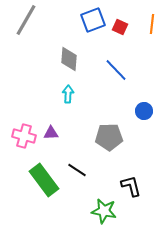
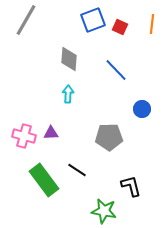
blue circle: moved 2 px left, 2 px up
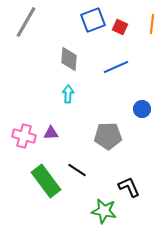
gray line: moved 2 px down
blue line: moved 3 px up; rotated 70 degrees counterclockwise
gray pentagon: moved 1 px left, 1 px up
green rectangle: moved 2 px right, 1 px down
black L-shape: moved 2 px left, 1 px down; rotated 10 degrees counterclockwise
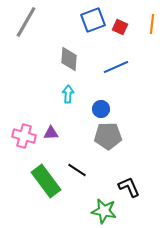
blue circle: moved 41 px left
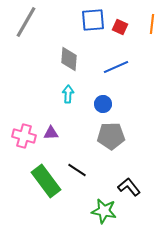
blue square: rotated 15 degrees clockwise
blue circle: moved 2 px right, 5 px up
gray pentagon: moved 3 px right
black L-shape: rotated 15 degrees counterclockwise
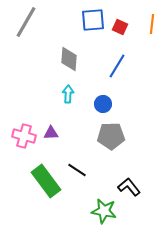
blue line: moved 1 px right, 1 px up; rotated 35 degrees counterclockwise
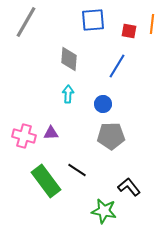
red square: moved 9 px right, 4 px down; rotated 14 degrees counterclockwise
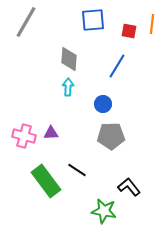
cyan arrow: moved 7 px up
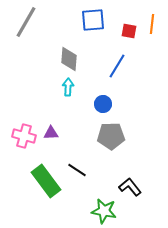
black L-shape: moved 1 px right
